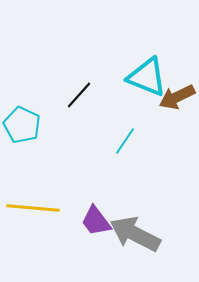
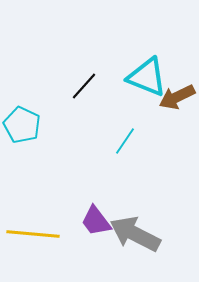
black line: moved 5 px right, 9 px up
yellow line: moved 26 px down
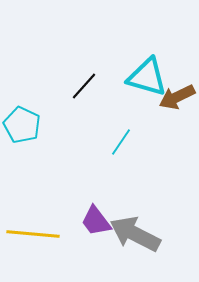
cyan triangle: rotated 6 degrees counterclockwise
cyan line: moved 4 px left, 1 px down
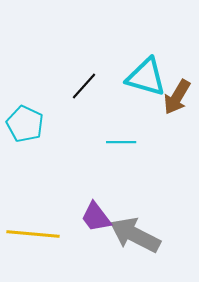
cyan triangle: moved 1 px left
brown arrow: rotated 33 degrees counterclockwise
cyan pentagon: moved 3 px right, 1 px up
cyan line: rotated 56 degrees clockwise
purple trapezoid: moved 4 px up
gray arrow: moved 1 px down
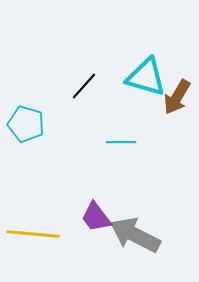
cyan pentagon: moved 1 px right; rotated 9 degrees counterclockwise
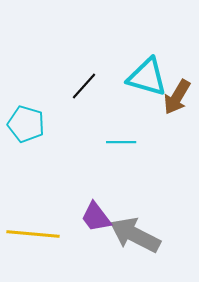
cyan triangle: moved 1 px right
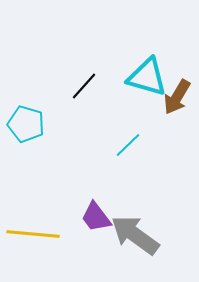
cyan line: moved 7 px right, 3 px down; rotated 44 degrees counterclockwise
gray arrow: rotated 9 degrees clockwise
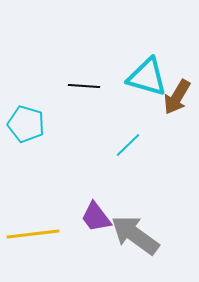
black line: rotated 52 degrees clockwise
yellow line: rotated 12 degrees counterclockwise
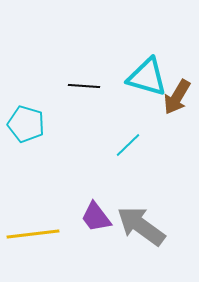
gray arrow: moved 6 px right, 9 px up
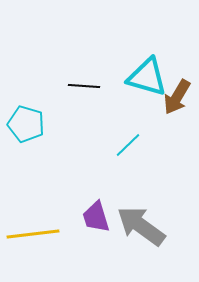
purple trapezoid: rotated 20 degrees clockwise
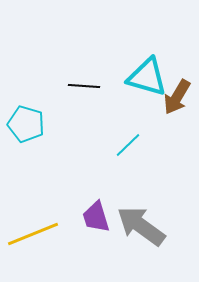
yellow line: rotated 15 degrees counterclockwise
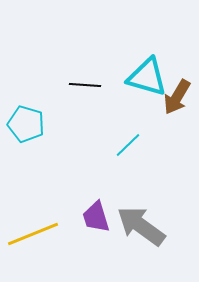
black line: moved 1 px right, 1 px up
